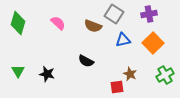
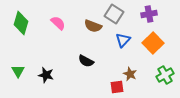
green diamond: moved 3 px right
blue triangle: rotated 35 degrees counterclockwise
black star: moved 1 px left, 1 px down
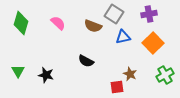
blue triangle: moved 3 px up; rotated 35 degrees clockwise
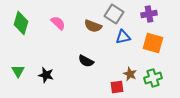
orange square: rotated 30 degrees counterclockwise
green cross: moved 12 px left, 3 px down; rotated 12 degrees clockwise
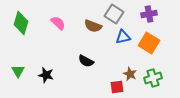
orange square: moved 4 px left; rotated 15 degrees clockwise
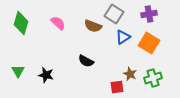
blue triangle: rotated 21 degrees counterclockwise
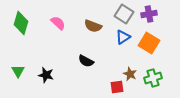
gray square: moved 10 px right
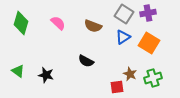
purple cross: moved 1 px left, 1 px up
green triangle: rotated 24 degrees counterclockwise
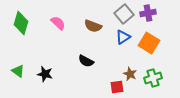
gray square: rotated 18 degrees clockwise
black star: moved 1 px left, 1 px up
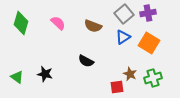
green triangle: moved 1 px left, 6 px down
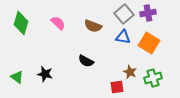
blue triangle: rotated 42 degrees clockwise
brown star: moved 2 px up
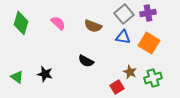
red square: rotated 24 degrees counterclockwise
